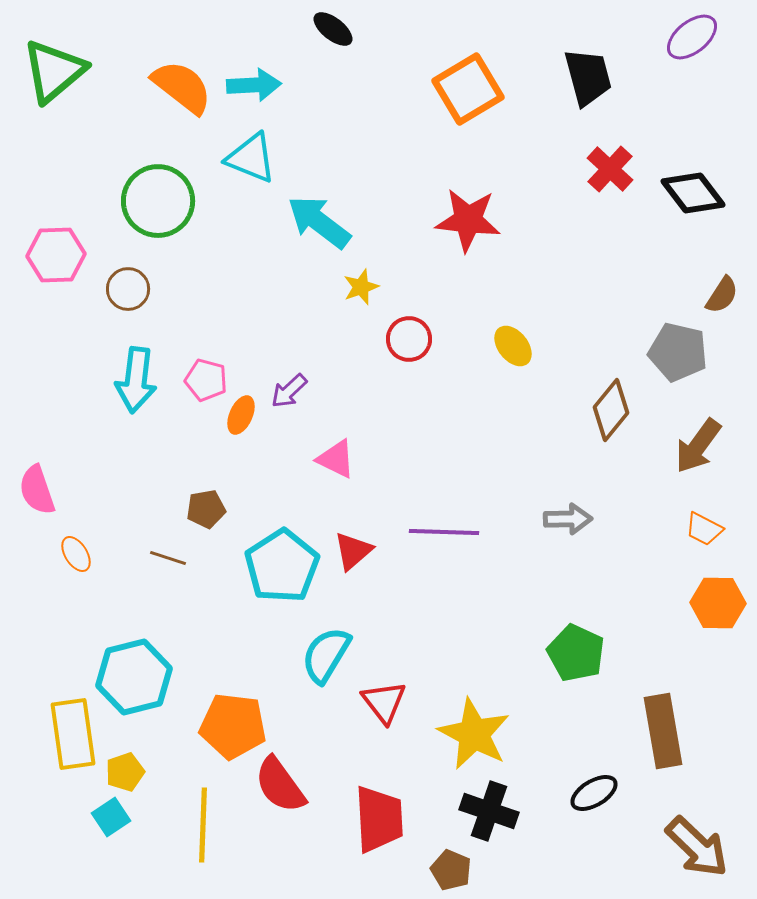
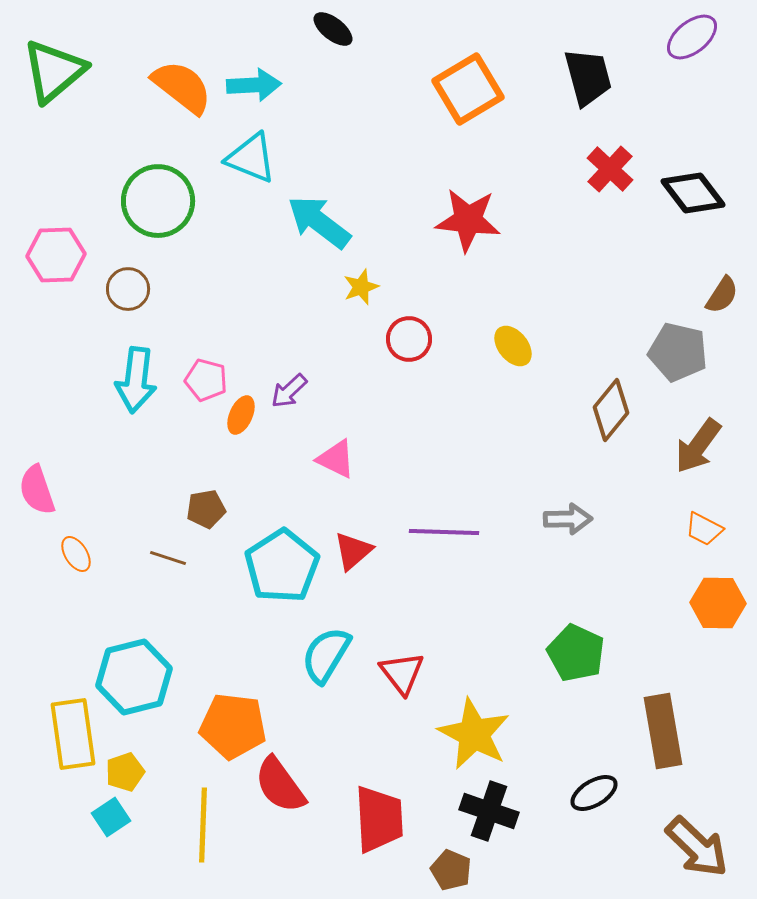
red triangle at (384, 702): moved 18 px right, 29 px up
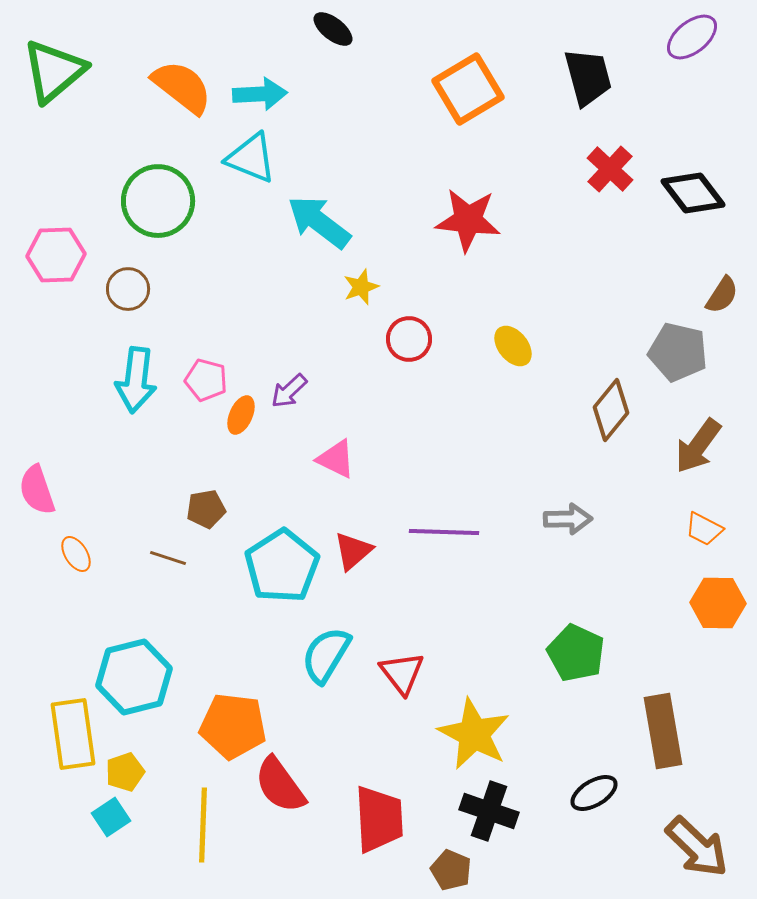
cyan arrow at (254, 85): moved 6 px right, 9 px down
